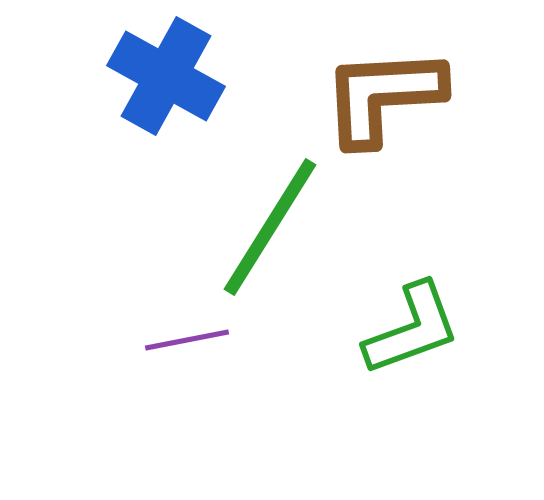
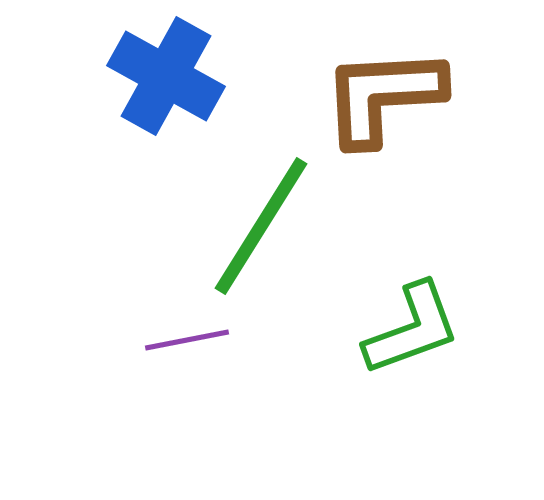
green line: moved 9 px left, 1 px up
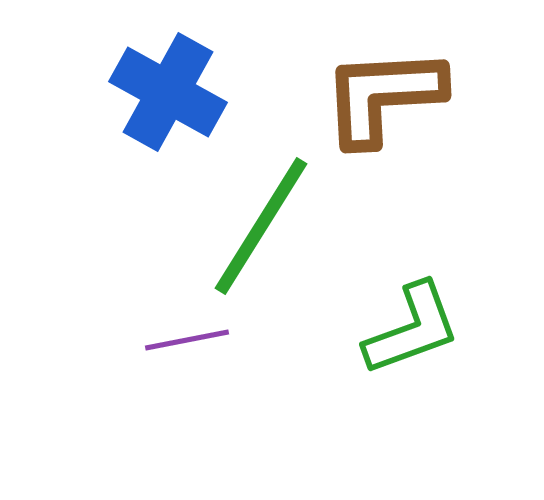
blue cross: moved 2 px right, 16 px down
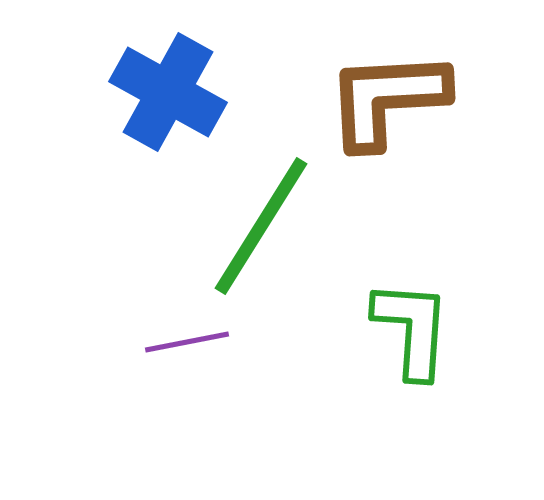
brown L-shape: moved 4 px right, 3 px down
green L-shape: rotated 66 degrees counterclockwise
purple line: moved 2 px down
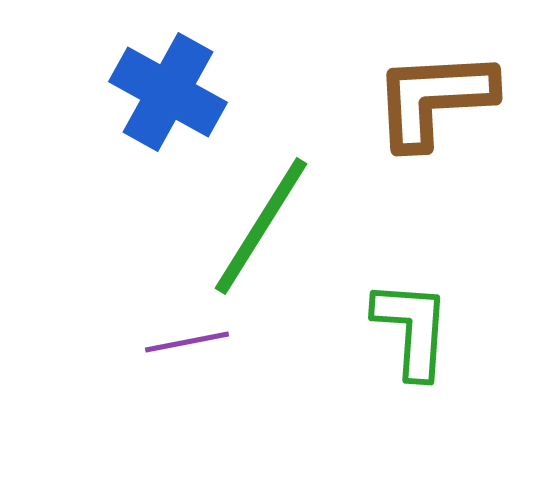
brown L-shape: moved 47 px right
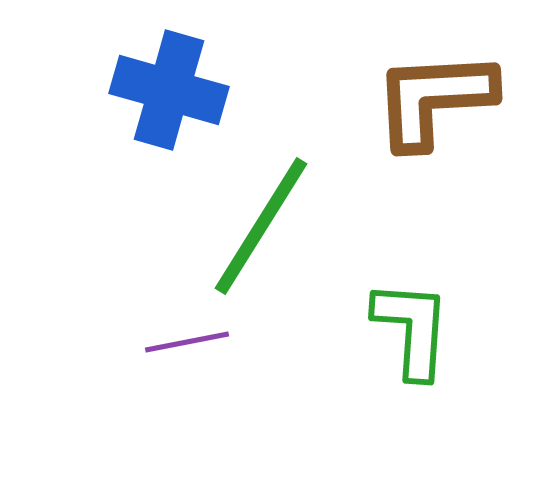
blue cross: moved 1 px right, 2 px up; rotated 13 degrees counterclockwise
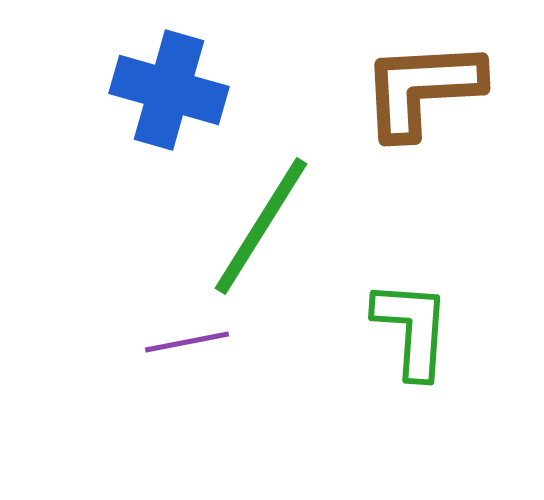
brown L-shape: moved 12 px left, 10 px up
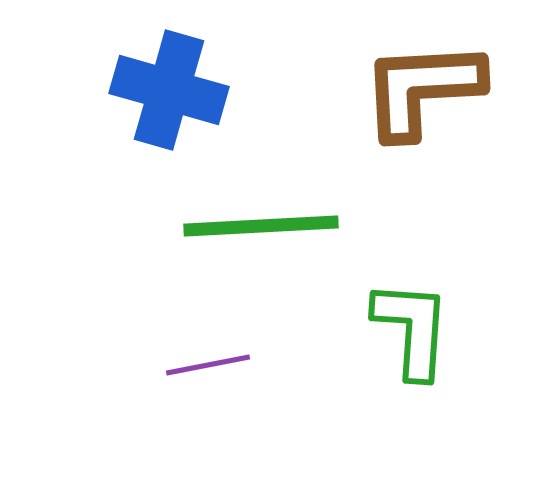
green line: rotated 55 degrees clockwise
purple line: moved 21 px right, 23 px down
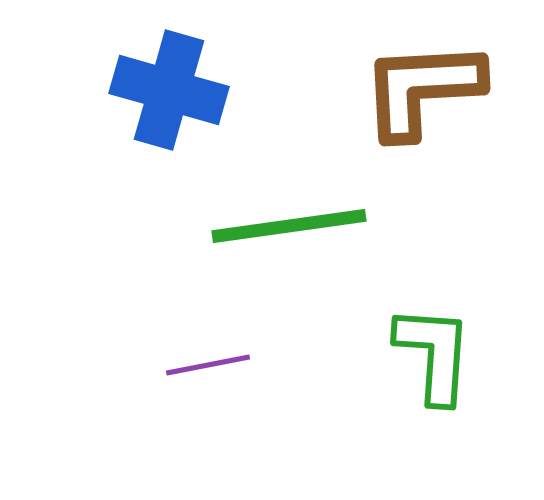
green line: moved 28 px right; rotated 5 degrees counterclockwise
green L-shape: moved 22 px right, 25 px down
